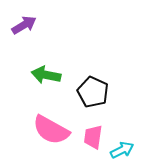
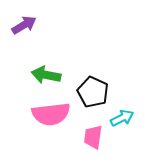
pink semicircle: moved 16 px up; rotated 36 degrees counterclockwise
cyan arrow: moved 32 px up
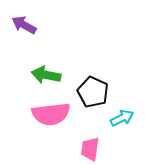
purple arrow: rotated 120 degrees counterclockwise
pink trapezoid: moved 3 px left, 12 px down
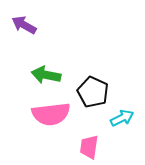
pink trapezoid: moved 1 px left, 2 px up
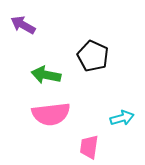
purple arrow: moved 1 px left
black pentagon: moved 36 px up
cyan arrow: rotated 10 degrees clockwise
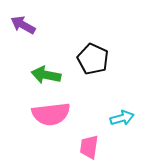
black pentagon: moved 3 px down
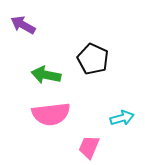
pink trapezoid: rotated 15 degrees clockwise
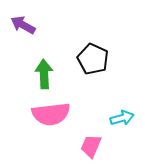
green arrow: moved 2 px left, 1 px up; rotated 76 degrees clockwise
pink trapezoid: moved 2 px right, 1 px up
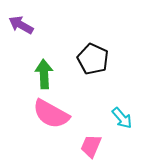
purple arrow: moved 2 px left
pink semicircle: rotated 36 degrees clockwise
cyan arrow: rotated 65 degrees clockwise
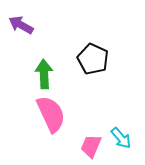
pink semicircle: rotated 144 degrees counterclockwise
cyan arrow: moved 1 px left, 20 px down
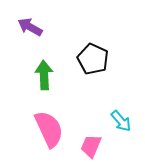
purple arrow: moved 9 px right, 2 px down
green arrow: moved 1 px down
pink semicircle: moved 2 px left, 15 px down
cyan arrow: moved 17 px up
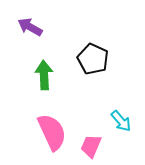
pink semicircle: moved 3 px right, 3 px down
